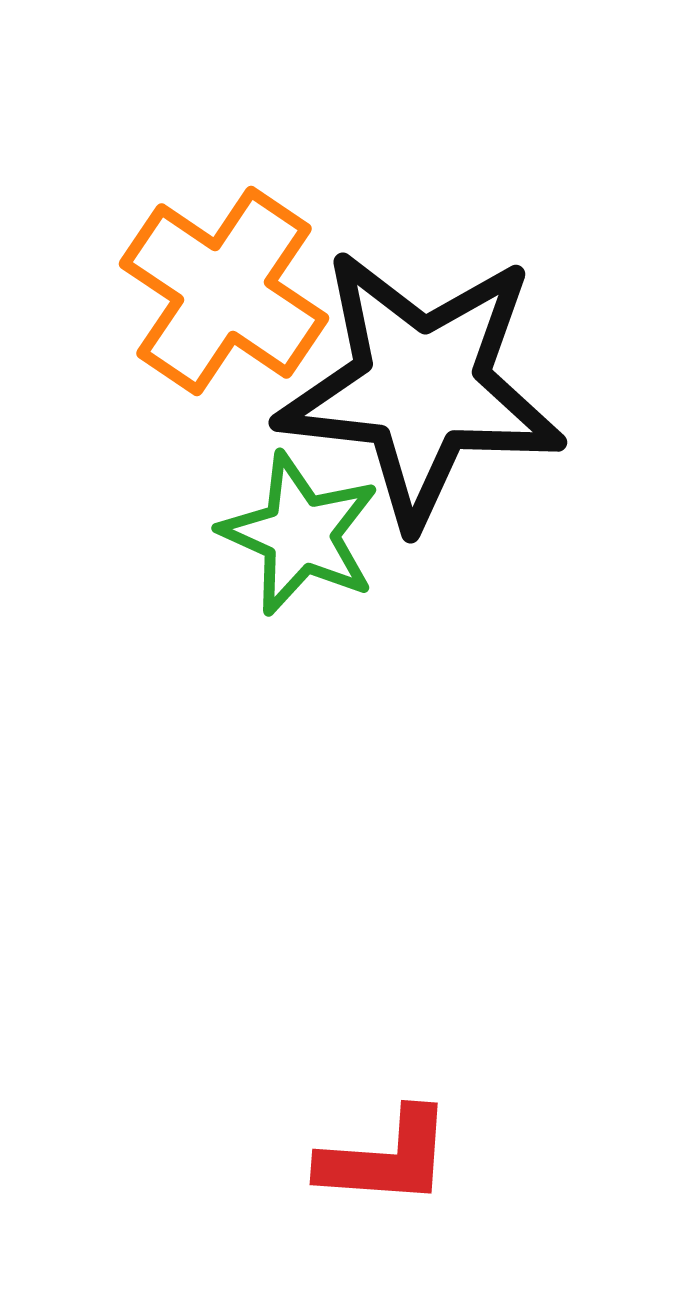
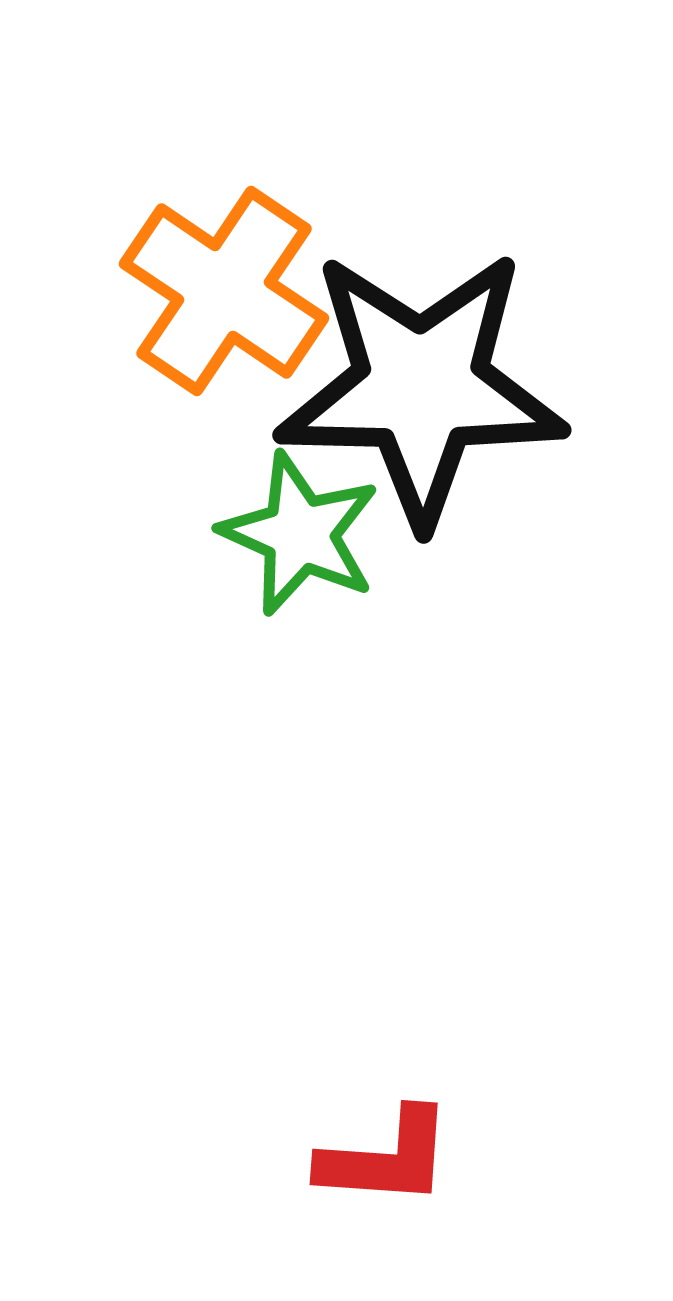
black star: rotated 5 degrees counterclockwise
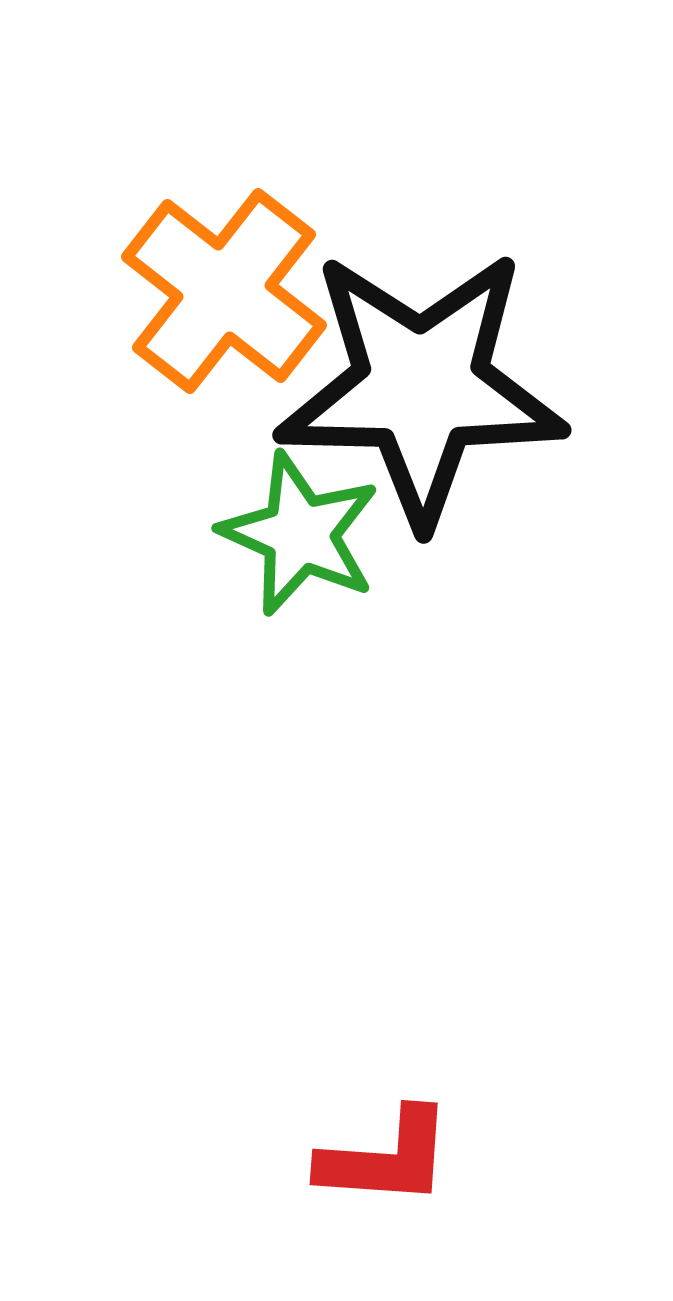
orange cross: rotated 4 degrees clockwise
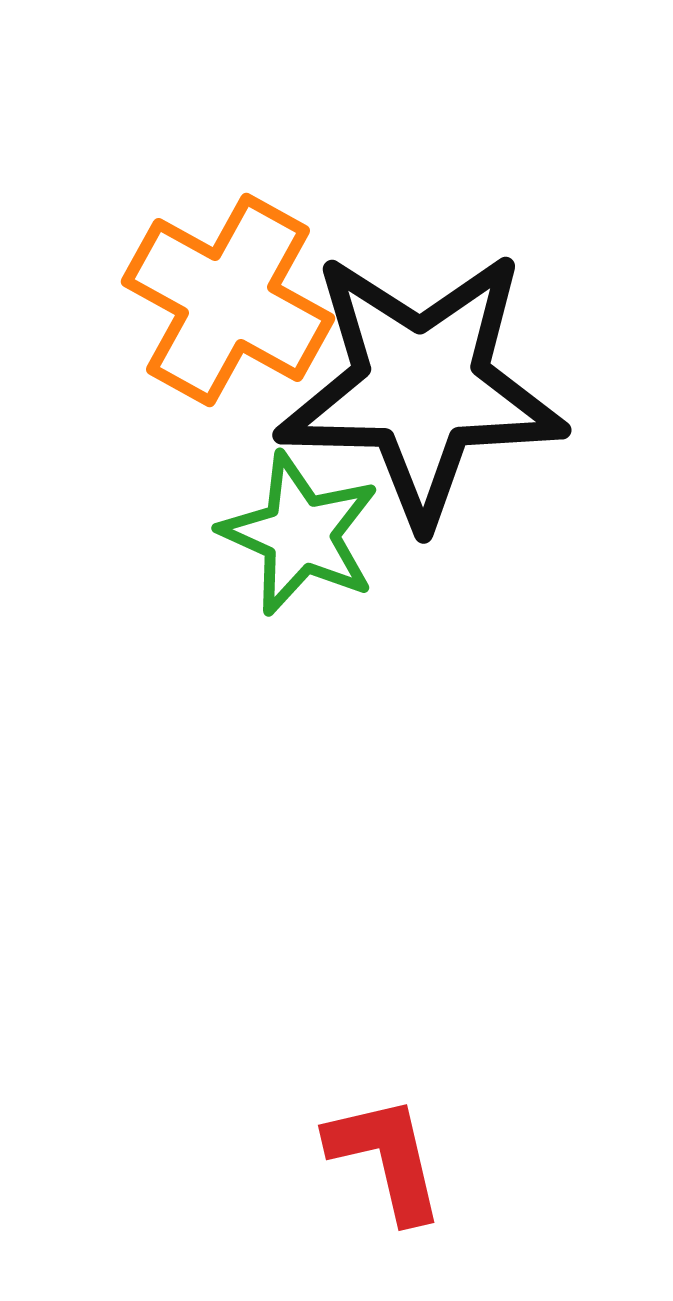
orange cross: moved 4 px right, 9 px down; rotated 9 degrees counterclockwise
red L-shape: rotated 107 degrees counterclockwise
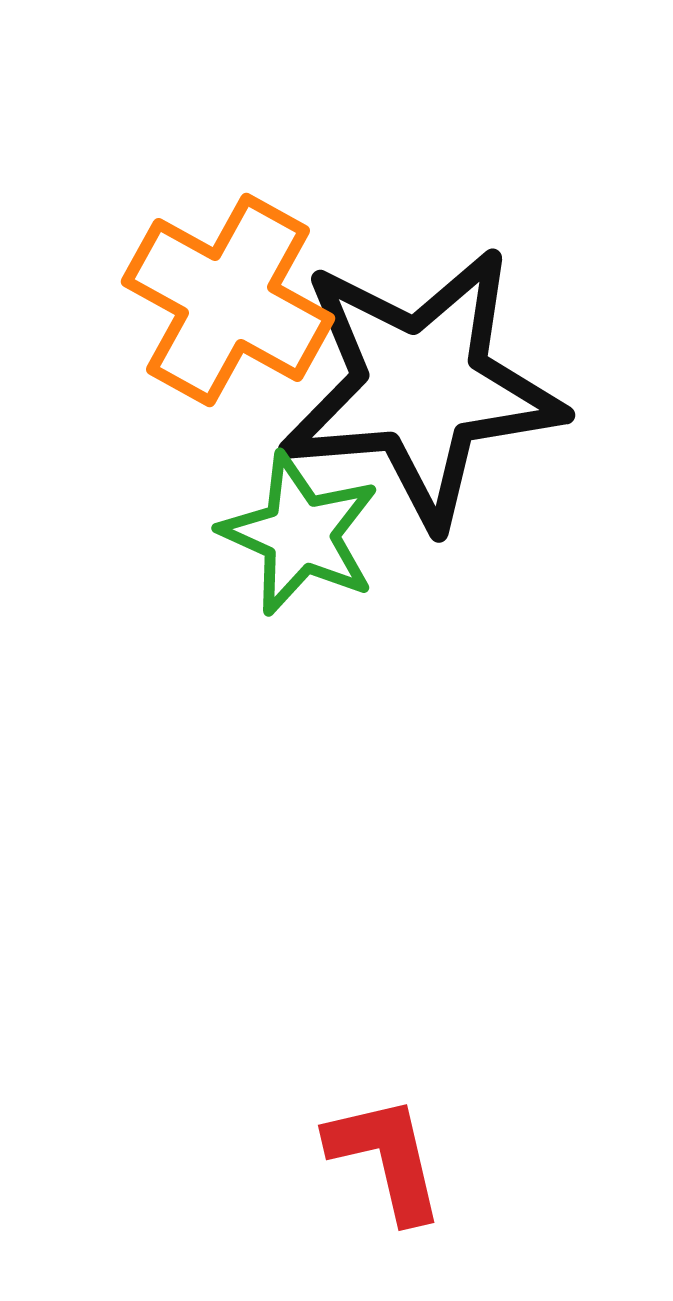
black star: rotated 6 degrees counterclockwise
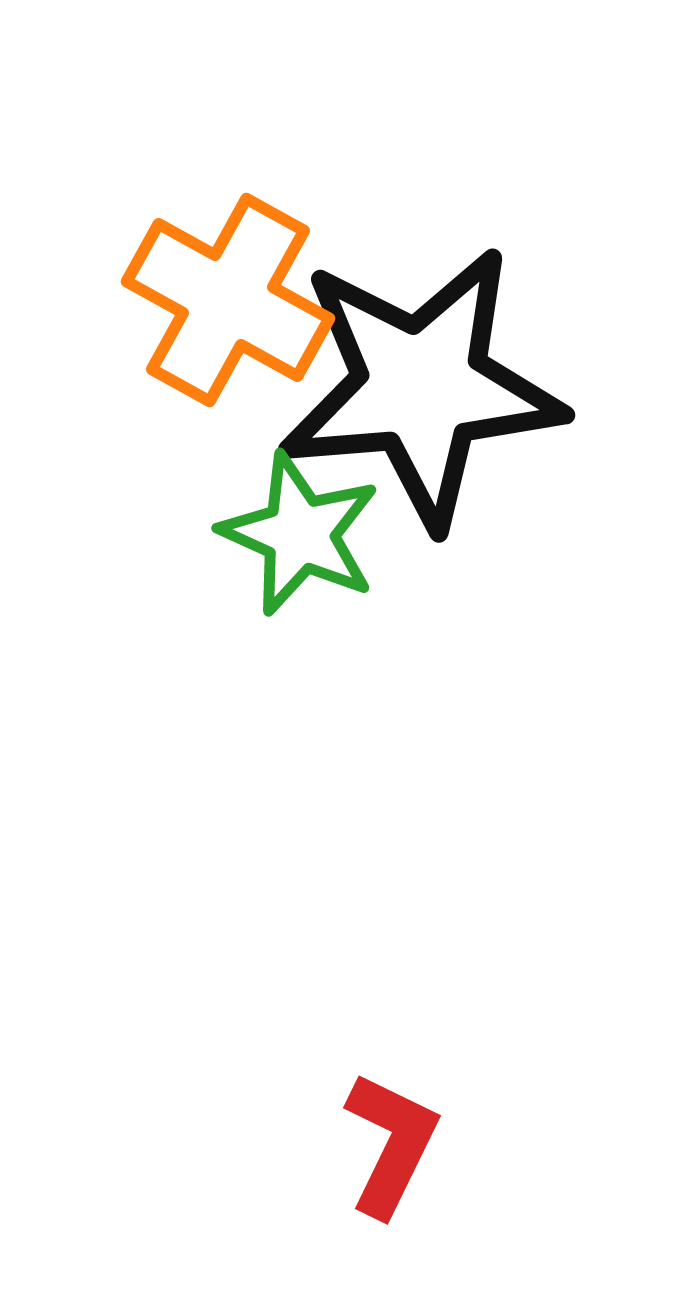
red L-shape: moved 5 px right, 14 px up; rotated 39 degrees clockwise
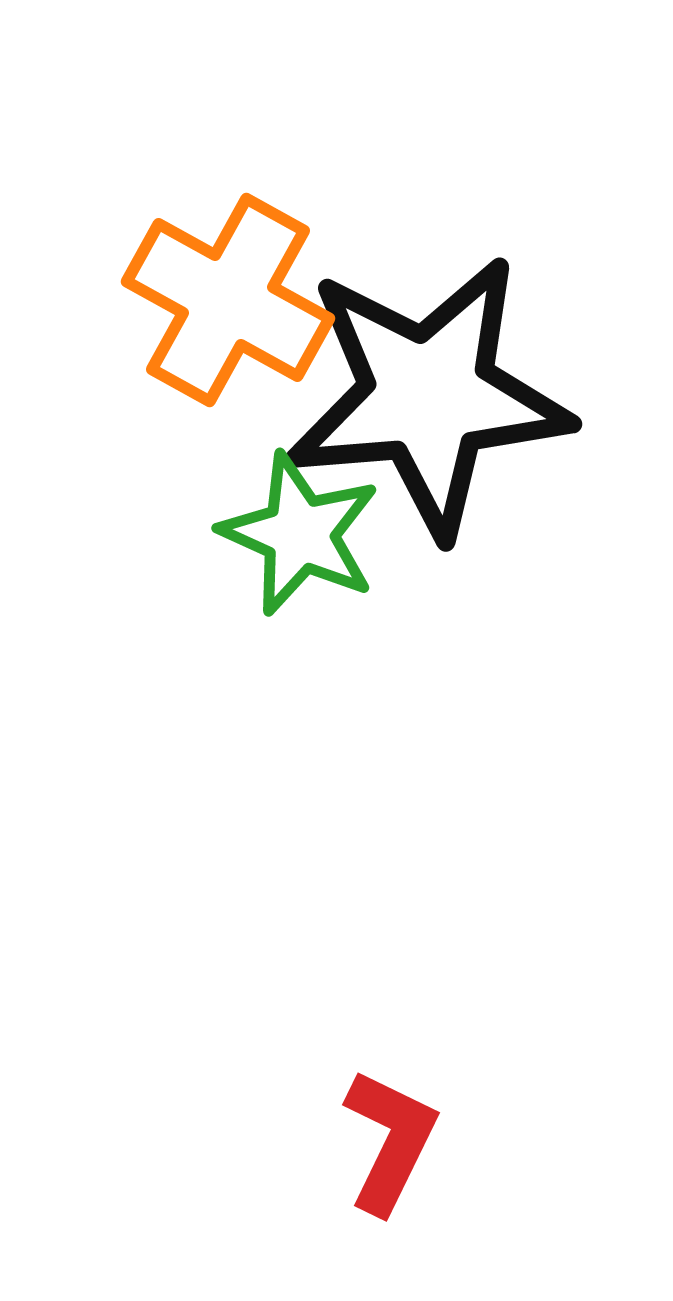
black star: moved 7 px right, 9 px down
red L-shape: moved 1 px left, 3 px up
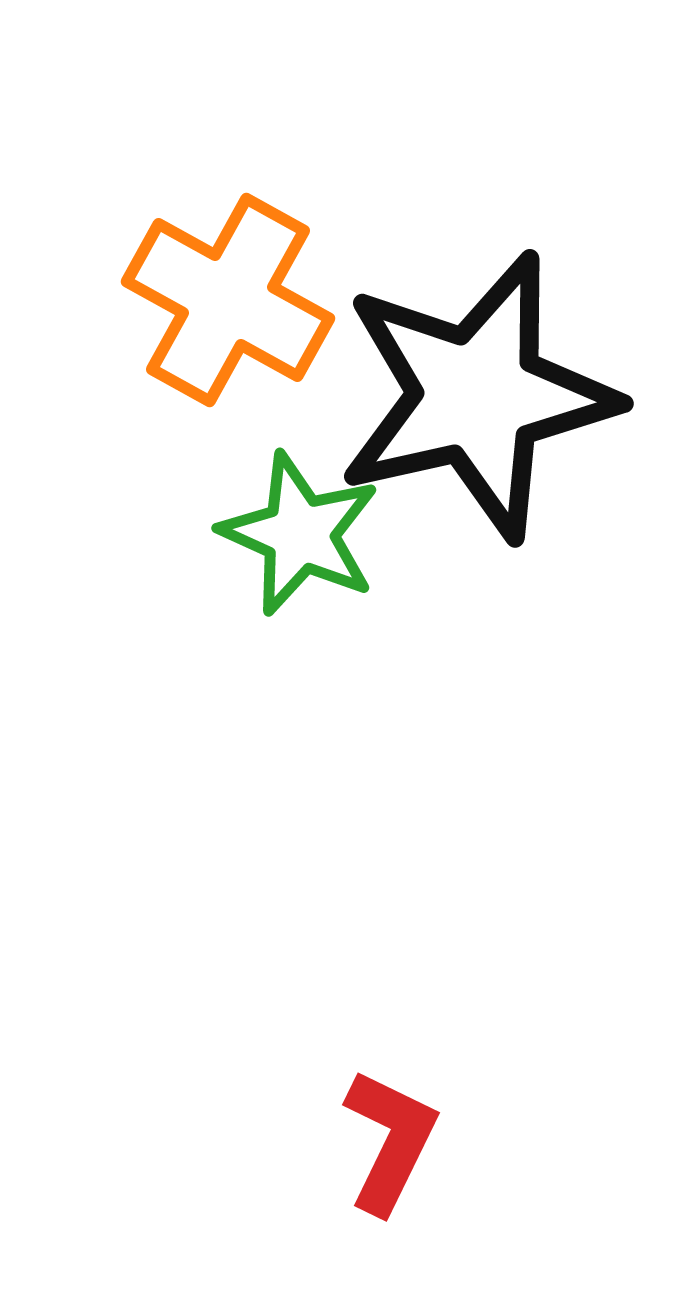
black star: moved 49 px right; rotated 8 degrees counterclockwise
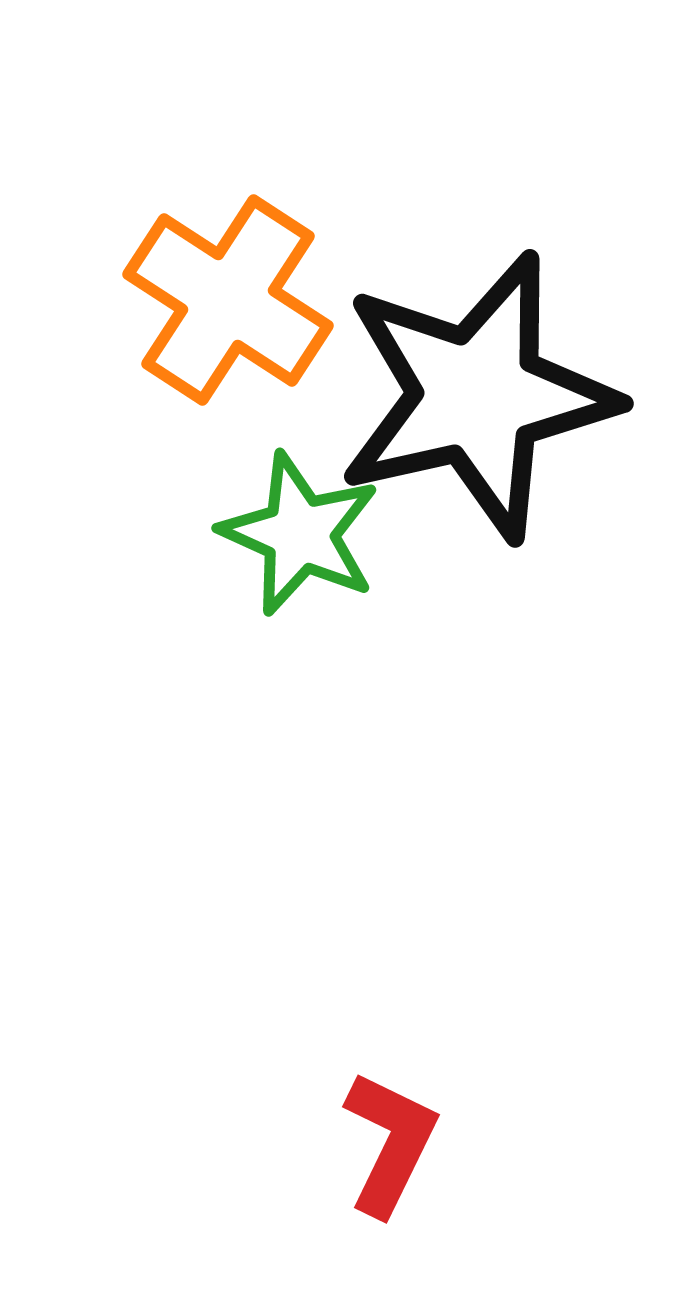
orange cross: rotated 4 degrees clockwise
red L-shape: moved 2 px down
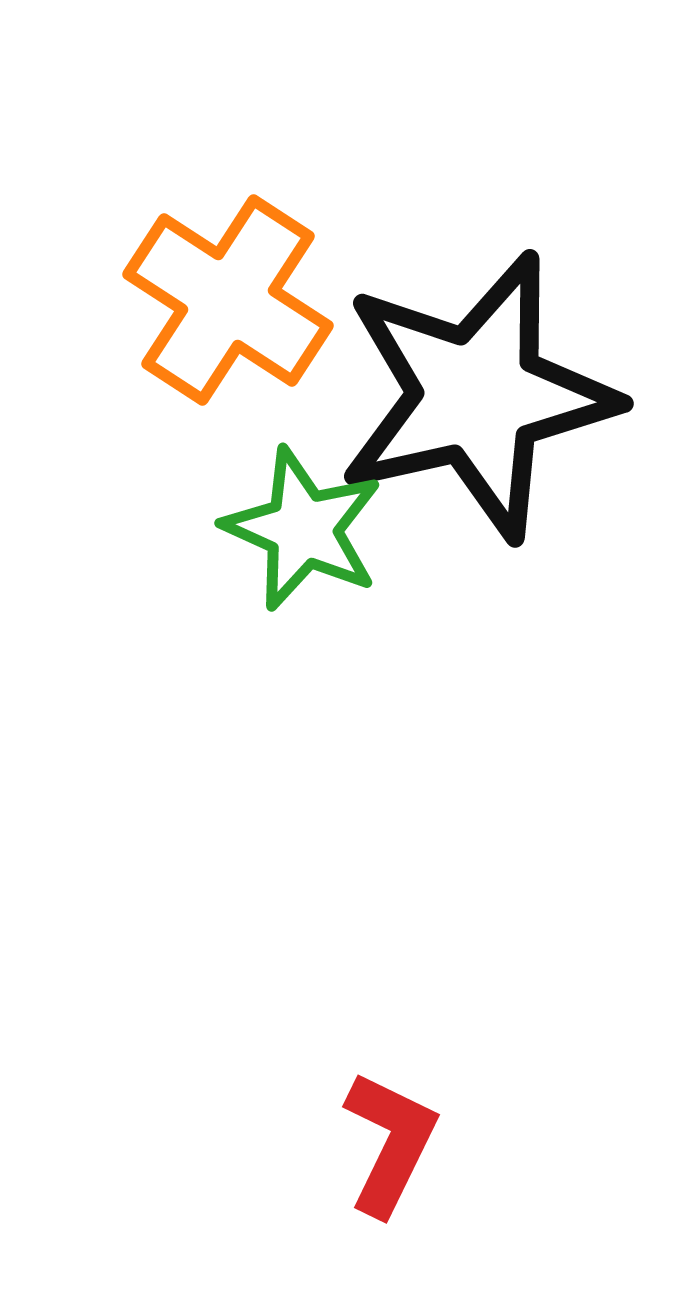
green star: moved 3 px right, 5 px up
